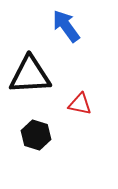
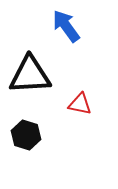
black hexagon: moved 10 px left
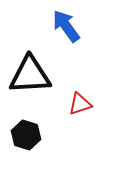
red triangle: rotated 30 degrees counterclockwise
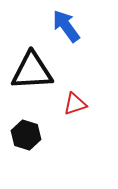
black triangle: moved 2 px right, 4 px up
red triangle: moved 5 px left
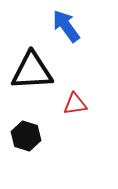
red triangle: rotated 10 degrees clockwise
black hexagon: moved 1 px down
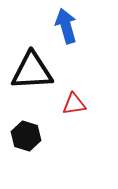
blue arrow: rotated 20 degrees clockwise
red triangle: moved 1 px left
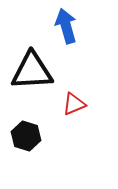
red triangle: rotated 15 degrees counterclockwise
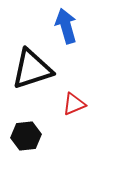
black triangle: moved 2 px up; rotated 15 degrees counterclockwise
black hexagon: rotated 24 degrees counterclockwise
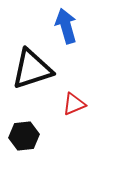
black hexagon: moved 2 px left
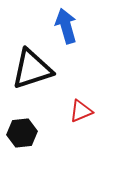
red triangle: moved 7 px right, 7 px down
black hexagon: moved 2 px left, 3 px up
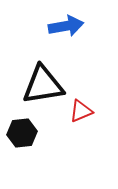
blue arrow: rotated 96 degrees clockwise
black triangle: moved 11 px right, 16 px down; rotated 9 degrees clockwise
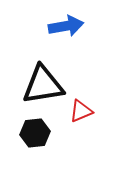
black hexagon: moved 13 px right
